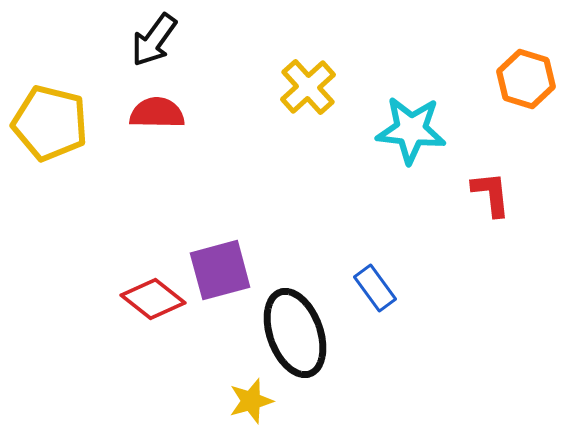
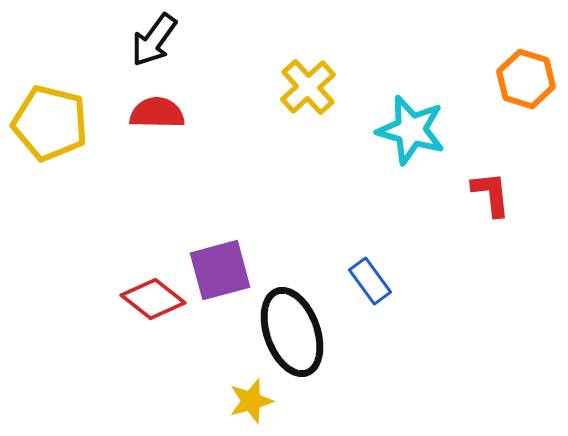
cyan star: rotated 10 degrees clockwise
blue rectangle: moved 5 px left, 7 px up
black ellipse: moved 3 px left, 1 px up
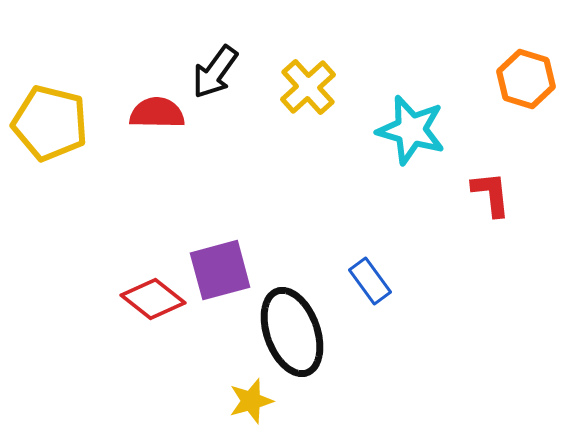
black arrow: moved 61 px right, 32 px down
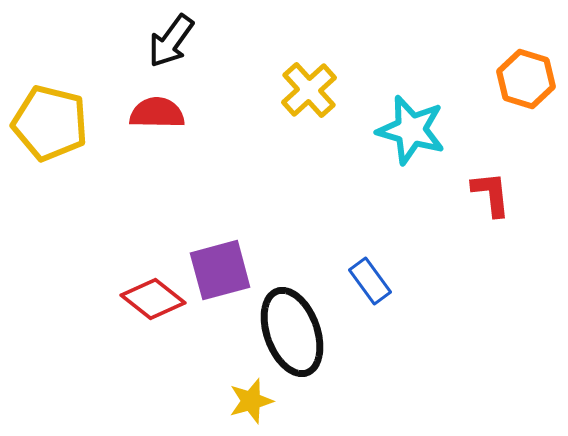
black arrow: moved 44 px left, 31 px up
yellow cross: moved 1 px right, 3 px down
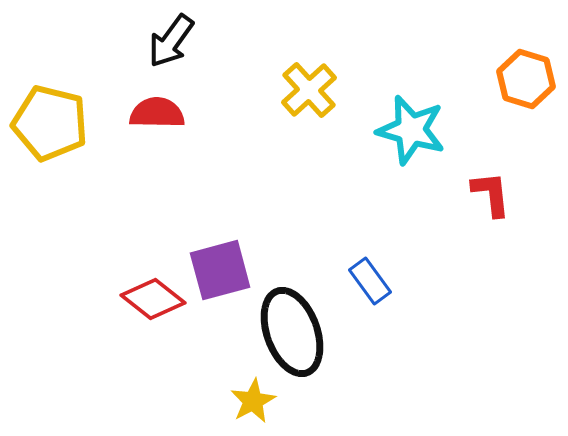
yellow star: moved 2 px right; rotated 12 degrees counterclockwise
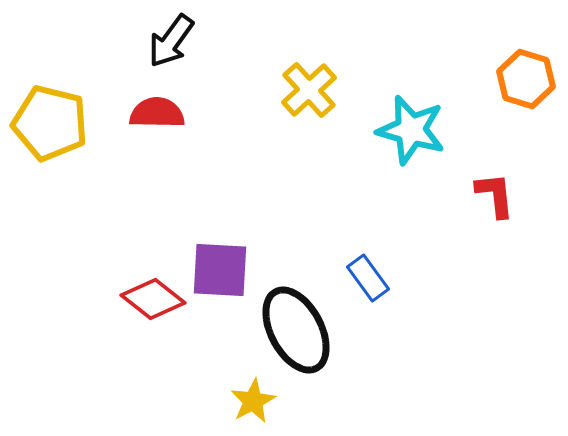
red L-shape: moved 4 px right, 1 px down
purple square: rotated 18 degrees clockwise
blue rectangle: moved 2 px left, 3 px up
black ellipse: moved 4 px right, 2 px up; rotated 8 degrees counterclockwise
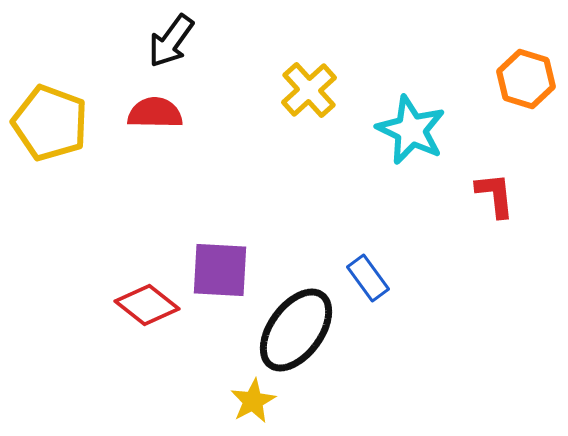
red semicircle: moved 2 px left
yellow pentagon: rotated 6 degrees clockwise
cyan star: rotated 10 degrees clockwise
red diamond: moved 6 px left, 6 px down
black ellipse: rotated 64 degrees clockwise
